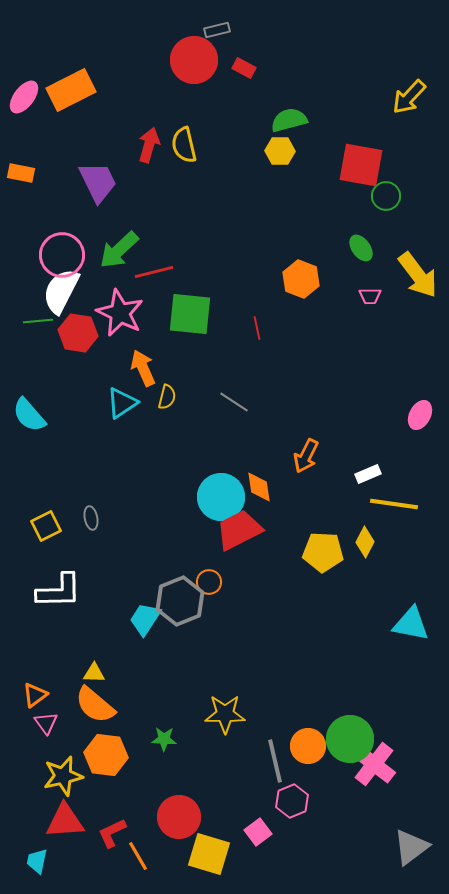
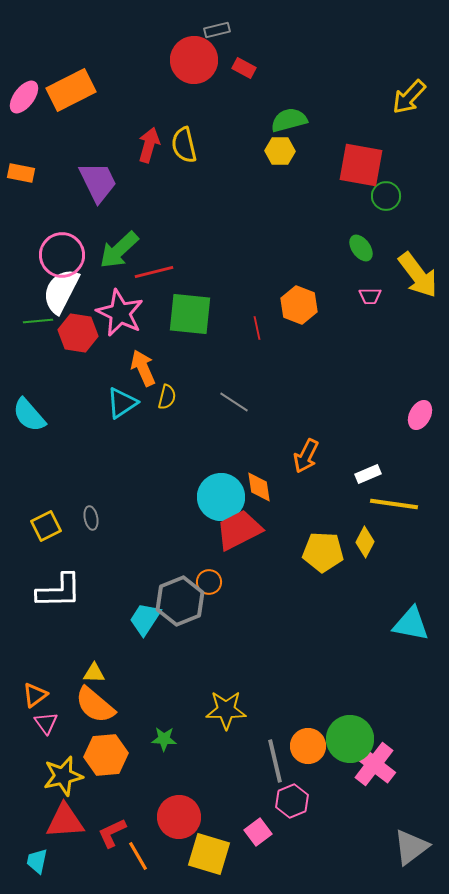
orange hexagon at (301, 279): moved 2 px left, 26 px down
yellow star at (225, 714): moved 1 px right, 4 px up
orange hexagon at (106, 755): rotated 12 degrees counterclockwise
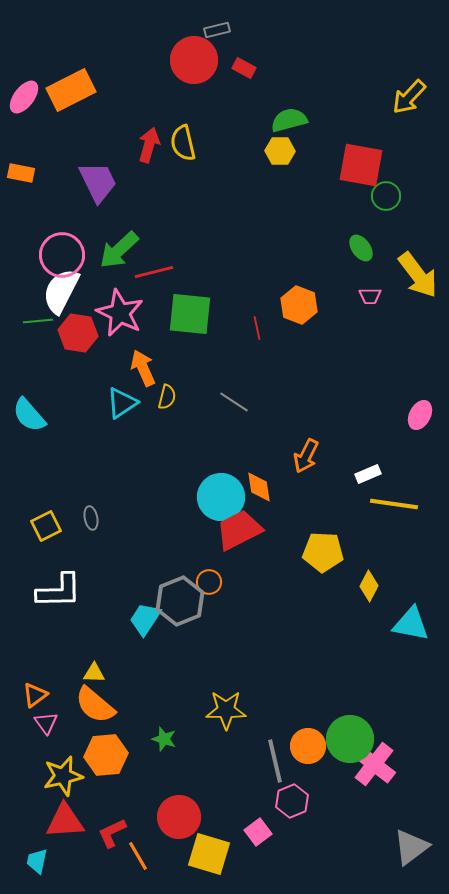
yellow semicircle at (184, 145): moved 1 px left, 2 px up
yellow diamond at (365, 542): moved 4 px right, 44 px down
green star at (164, 739): rotated 15 degrees clockwise
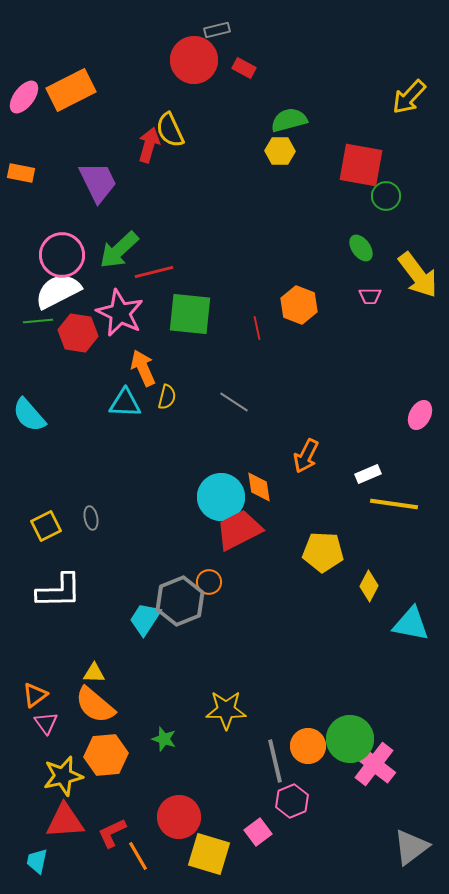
yellow semicircle at (183, 143): moved 13 px left, 13 px up; rotated 12 degrees counterclockwise
white semicircle at (61, 291): moved 3 px left; rotated 36 degrees clockwise
cyan triangle at (122, 403): moved 3 px right; rotated 36 degrees clockwise
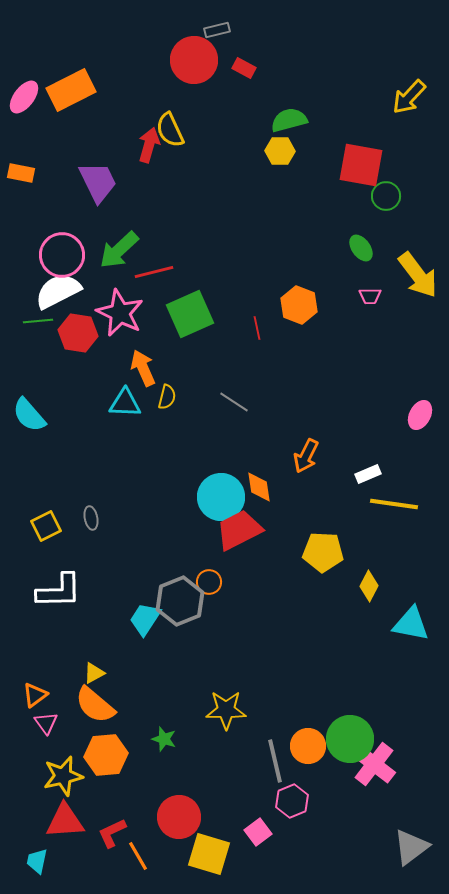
green square at (190, 314): rotated 30 degrees counterclockwise
yellow triangle at (94, 673): rotated 30 degrees counterclockwise
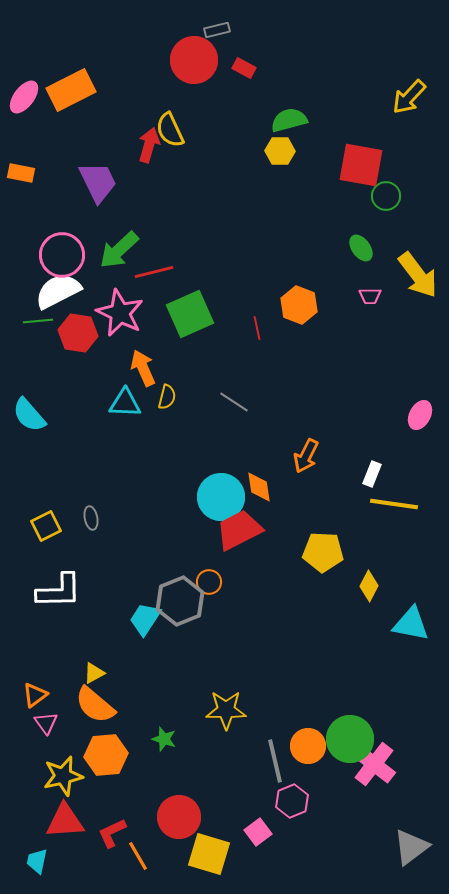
white rectangle at (368, 474): moved 4 px right; rotated 45 degrees counterclockwise
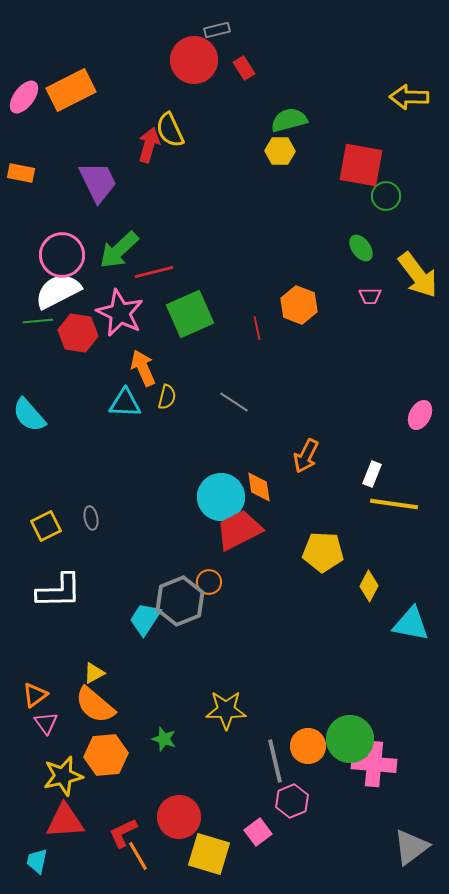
red rectangle at (244, 68): rotated 30 degrees clockwise
yellow arrow at (409, 97): rotated 48 degrees clockwise
pink cross at (374, 764): rotated 33 degrees counterclockwise
red L-shape at (112, 833): moved 11 px right
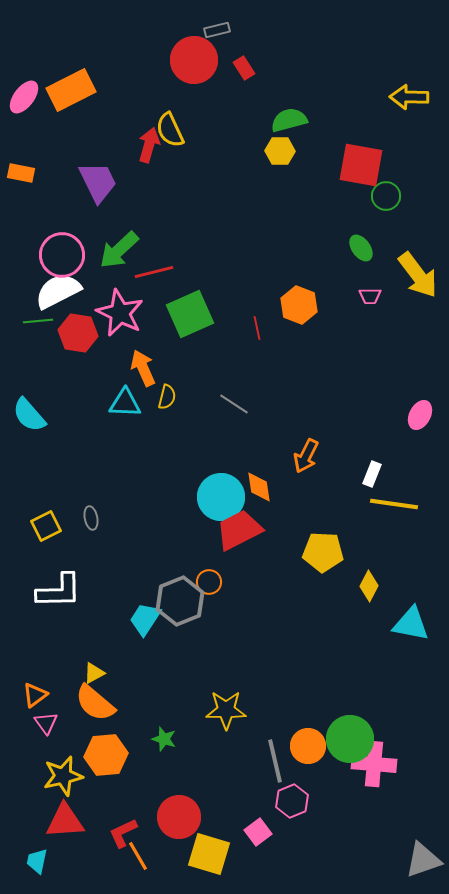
gray line at (234, 402): moved 2 px down
orange semicircle at (95, 705): moved 2 px up
gray triangle at (411, 847): moved 12 px right, 13 px down; rotated 18 degrees clockwise
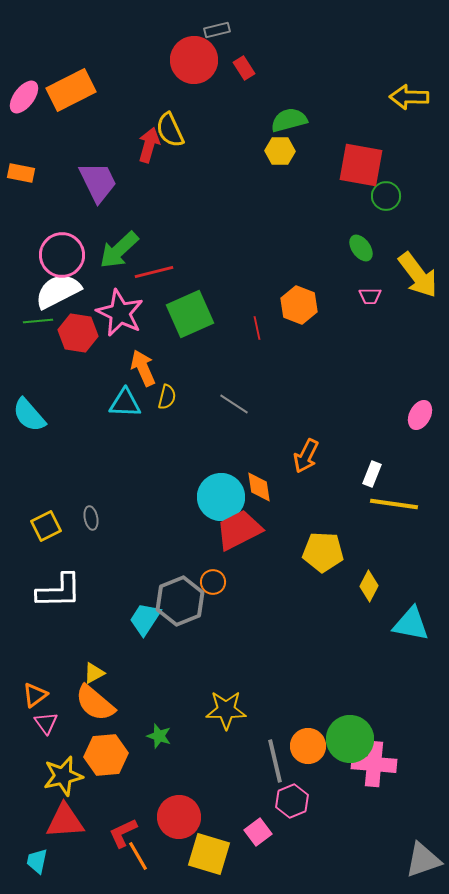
orange circle at (209, 582): moved 4 px right
green star at (164, 739): moved 5 px left, 3 px up
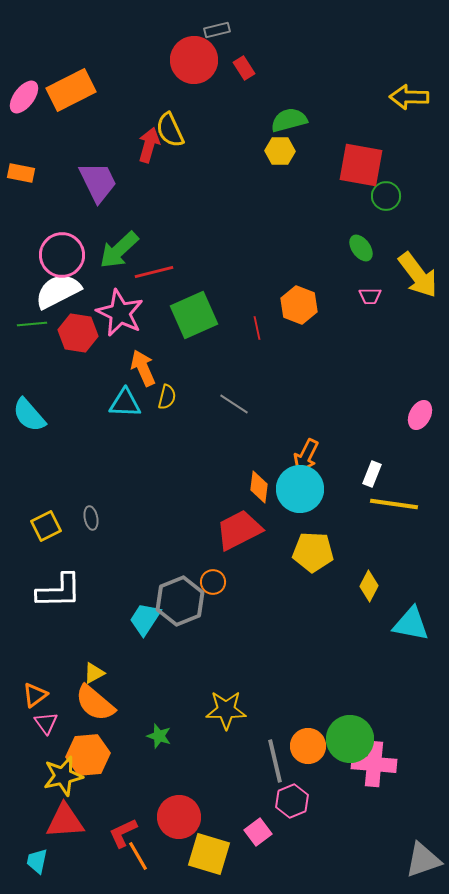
green square at (190, 314): moved 4 px right, 1 px down
green line at (38, 321): moved 6 px left, 3 px down
orange diamond at (259, 487): rotated 16 degrees clockwise
cyan circle at (221, 497): moved 79 px right, 8 px up
yellow pentagon at (323, 552): moved 10 px left
orange hexagon at (106, 755): moved 18 px left
